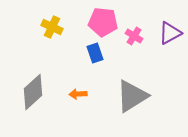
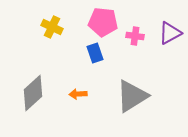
pink cross: moved 1 px right; rotated 24 degrees counterclockwise
gray diamond: moved 1 px down
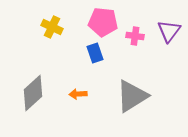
purple triangle: moved 1 px left, 2 px up; rotated 25 degrees counterclockwise
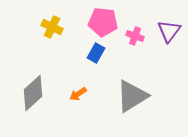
pink cross: rotated 12 degrees clockwise
blue rectangle: moved 1 px right; rotated 48 degrees clockwise
orange arrow: rotated 30 degrees counterclockwise
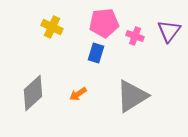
pink pentagon: moved 1 px right, 1 px down; rotated 12 degrees counterclockwise
blue rectangle: rotated 12 degrees counterclockwise
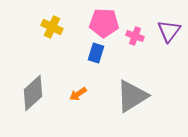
pink pentagon: rotated 8 degrees clockwise
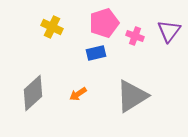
pink pentagon: rotated 20 degrees counterclockwise
blue rectangle: rotated 60 degrees clockwise
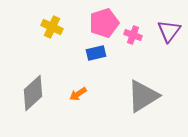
pink cross: moved 2 px left, 1 px up
gray triangle: moved 11 px right
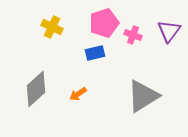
blue rectangle: moved 1 px left
gray diamond: moved 3 px right, 4 px up
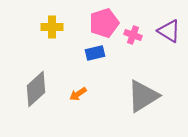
yellow cross: rotated 25 degrees counterclockwise
purple triangle: rotated 35 degrees counterclockwise
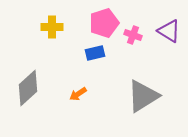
gray diamond: moved 8 px left, 1 px up
